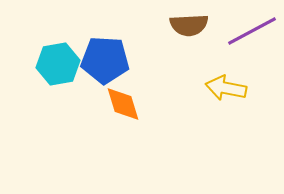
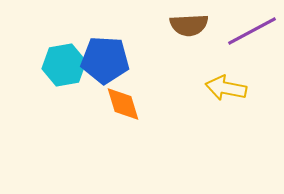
cyan hexagon: moved 6 px right, 1 px down
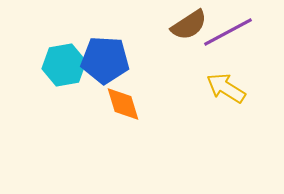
brown semicircle: rotated 30 degrees counterclockwise
purple line: moved 24 px left, 1 px down
yellow arrow: rotated 21 degrees clockwise
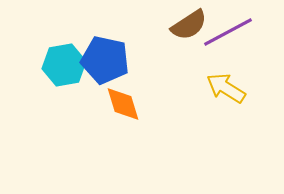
blue pentagon: rotated 9 degrees clockwise
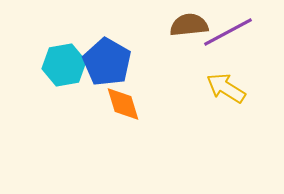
brown semicircle: rotated 153 degrees counterclockwise
blue pentagon: moved 2 px right, 2 px down; rotated 18 degrees clockwise
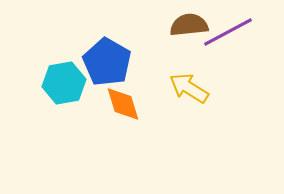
cyan hexagon: moved 18 px down
yellow arrow: moved 37 px left
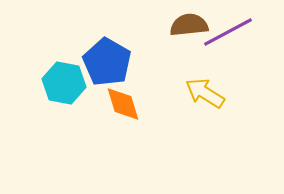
cyan hexagon: rotated 21 degrees clockwise
yellow arrow: moved 16 px right, 5 px down
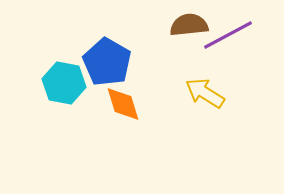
purple line: moved 3 px down
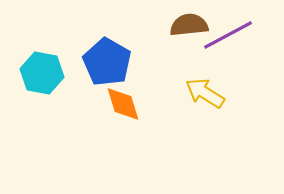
cyan hexagon: moved 22 px left, 10 px up
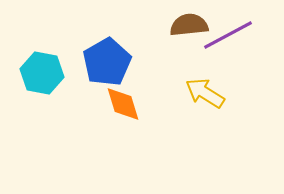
blue pentagon: rotated 12 degrees clockwise
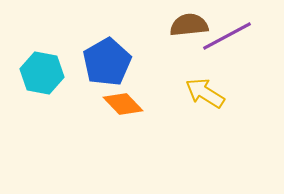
purple line: moved 1 px left, 1 px down
orange diamond: rotated 27 degrees counterclockwise
